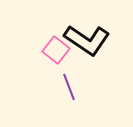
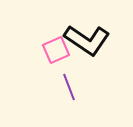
pink square: rotated 28 degrees clockwise
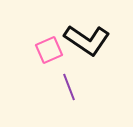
pink square: moved 7 px left
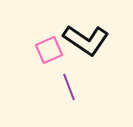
black L-shape: moved 1 px left
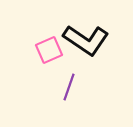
purple line: rotated 40 degrees clockwise
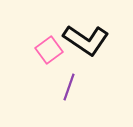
pink square: rotated 12 degrees counterclockwise
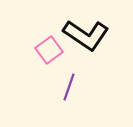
black L-shape: moved 5 px up
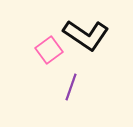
purple line: moved 2 px right
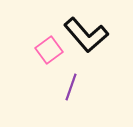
black L-shape: rotated 15 degrees clockwise
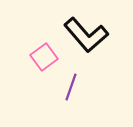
pink square: moved 5 px left, 7 px down
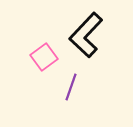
black L-shape: rotated 84 degrees clockwise
